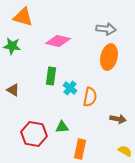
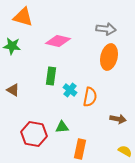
cyan cross: moved 2 px down
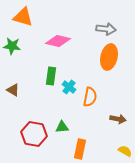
cyan cross: moved 1 px left, 3 px up
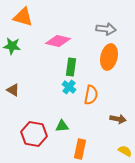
green rectangle: moved 20 px right, 9 px up
orange semicircle: moved 1 px right, 2 px up
green triangle: moved 1 px up
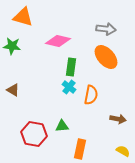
orange ellipse: moved 3 px left; rotated 55 degrees counterclockwise
yellow semicircle: moved 2 px left
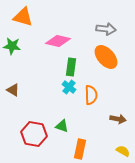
orange semicircle: rotated 12 degrees counterclockwise
green triangle: rotated 24 degrees clockwise
